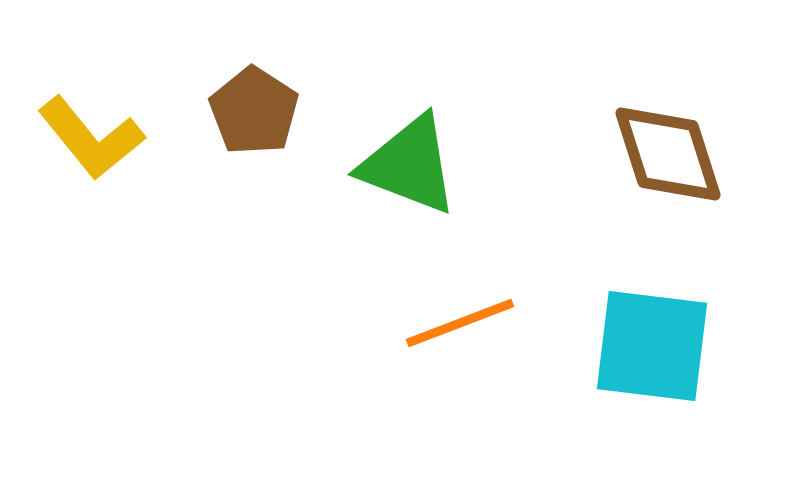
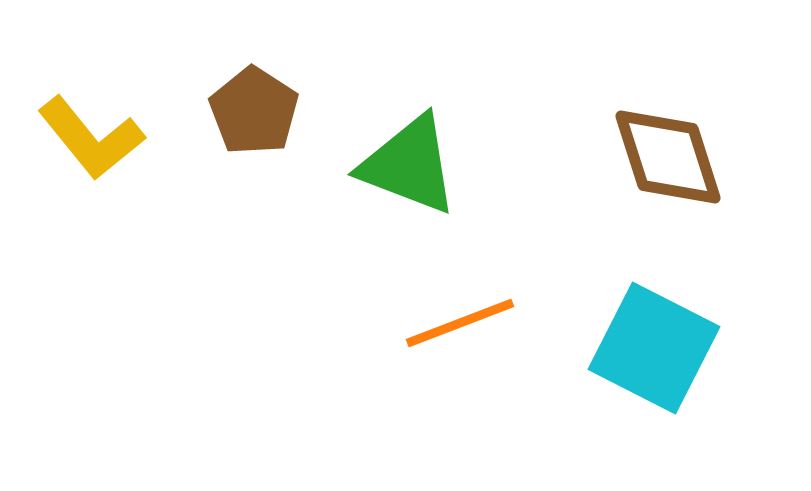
brown diamond: moved 3 px down
cyan square: moved 2 px right, 2 px down; rotated 20 degrees clockwise
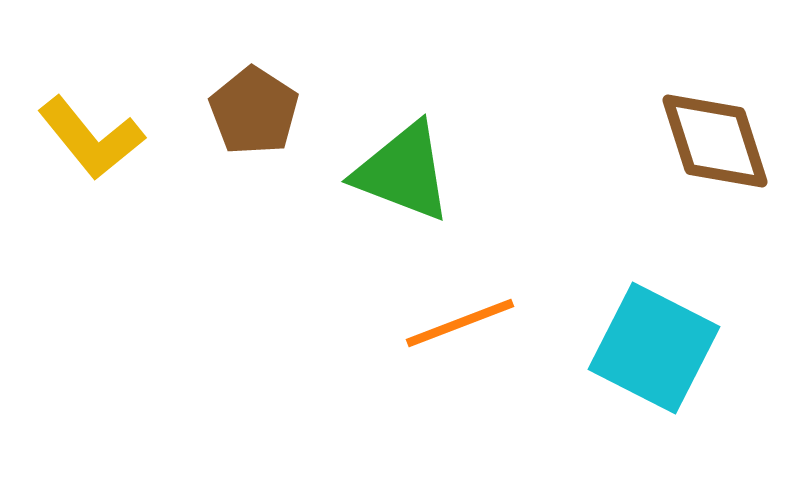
brown diamond: moved 47 px right, 16 px up
green triangle: moved 6 px left, 7 px down
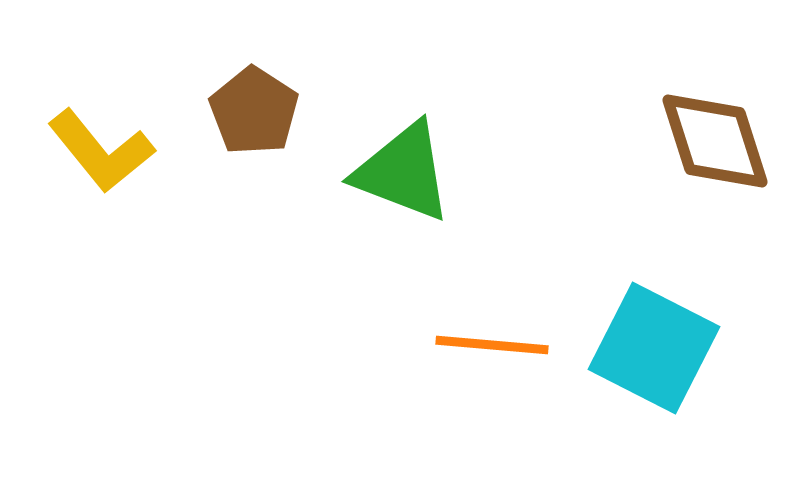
yellow L-shape: moved 10 px right, 13 px down
orange line: moved 32 px right, 22 px down; rotated 26 degrees clockwise
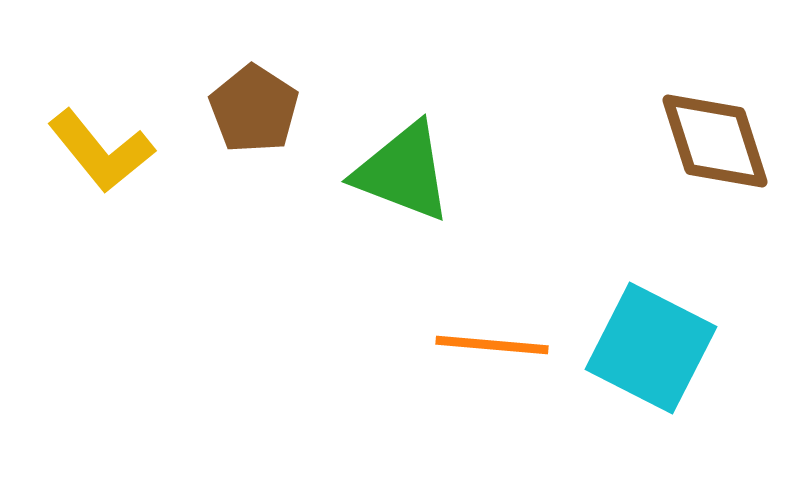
brown pentagon: moved 2 px up
cyan square: moved 3 px left
